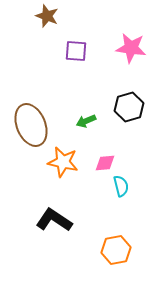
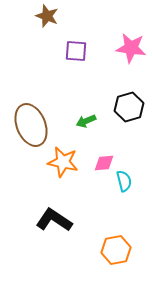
pink diamond: moved 1 px left
cyan semicircle: moved 3 px right, 5 px up
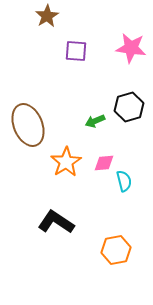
brown star: rotated 20 degrees clockwise
green arrow: moved 9 px right
brown ellipse: moved 3 px left
orange star: moved 3 px right; rotated 28 degrees clockwise
black L-shape: moved 2 px right, 2 px down
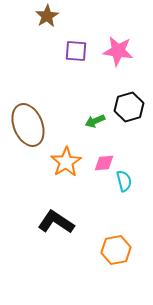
pink star: moved 13 px left, 3 px down
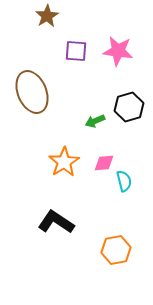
brown ellipse: moved 4 px right, 33 px up
orange star: moved 2 px left
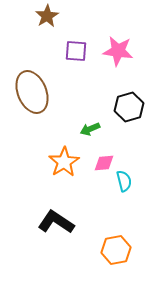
green arrow: moved 5 px left, 8 px down
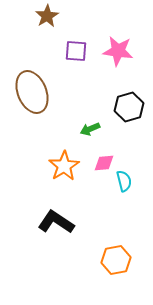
orange star: moved 4 px down
orange hexagon: moved 10 px down
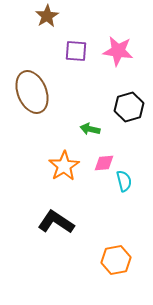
green arrow: rotated 36 degrees clockwise
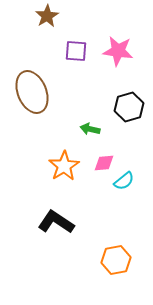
cyan semicircle: rotated 65 degrees clockwise
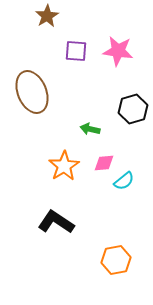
black hexagon: moved 4 px right, 2 px down
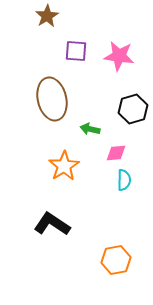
pink star: moved 1 px right, 5 px down
brown ellipse: moved 20 px right, 7 px down; rotated 9 degrees clockwise
pink diamond: moved 12 px right, 10 px up
cyan semicircle: moved 1 px up; rotated 50 degrees counterclockwise
black L-shape: moved 4 px left, 2 px down
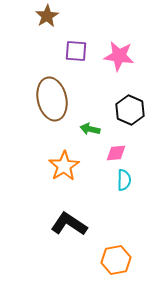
black hexagon: moved 3 px left, 1 px down; rotated 20 degrees counterclockwise
black L-shape: moved 17 px right
